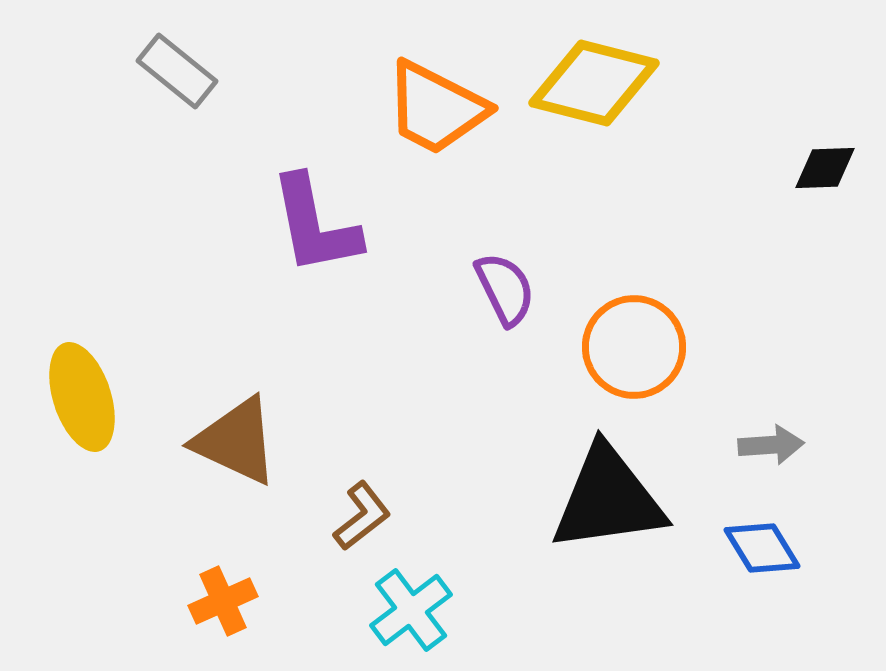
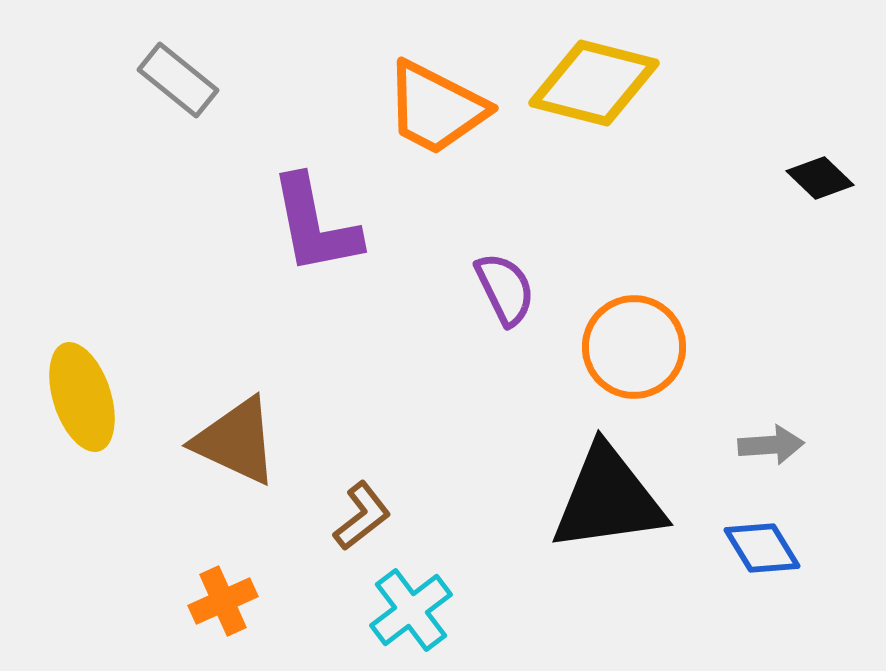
gray rectangle: moved 1 px right, 9 px down
black diamond: moved 5 px left, 10 px down; rotated 46 degrees clockwise
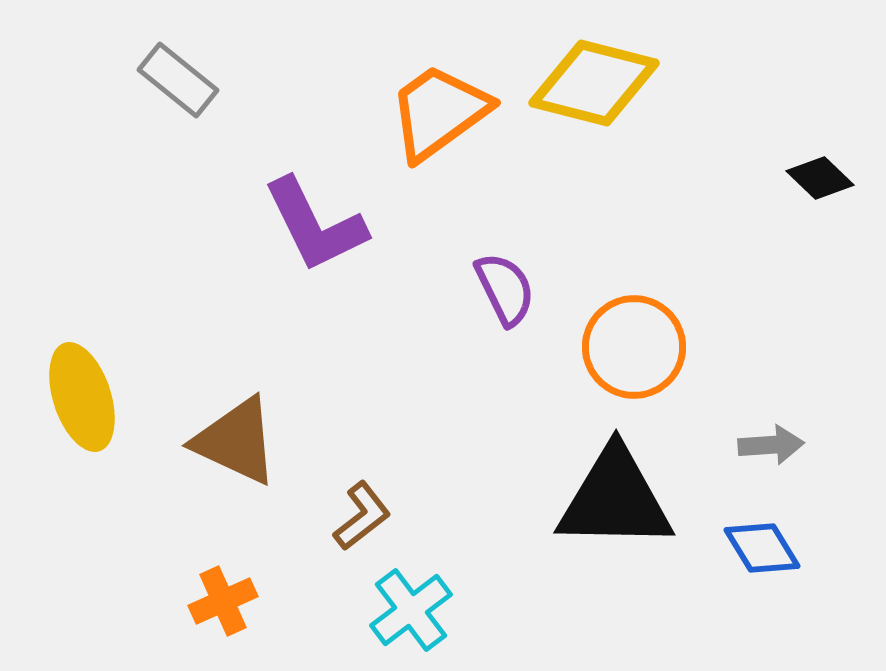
orange trapezoid: moved 3 px right, 4 px down; rotated 117 degrees clockwise
purple L-shape: rotated 15 degrees counterclockwise
black triangle: moved 7 px right; rotated 9 degrees clockwise
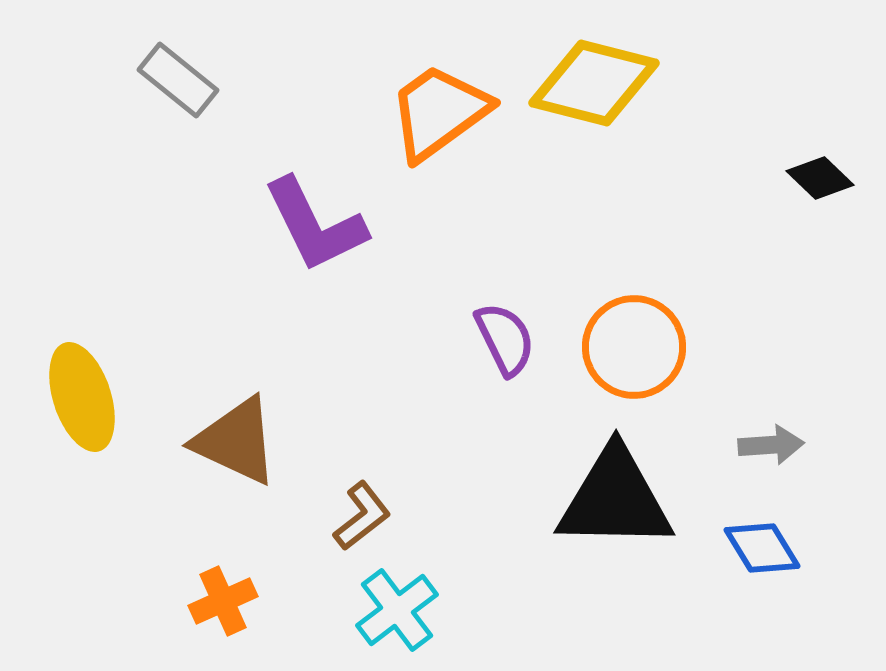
purple semicircle: moved 50 px down
cyan cross: moved 14 px left
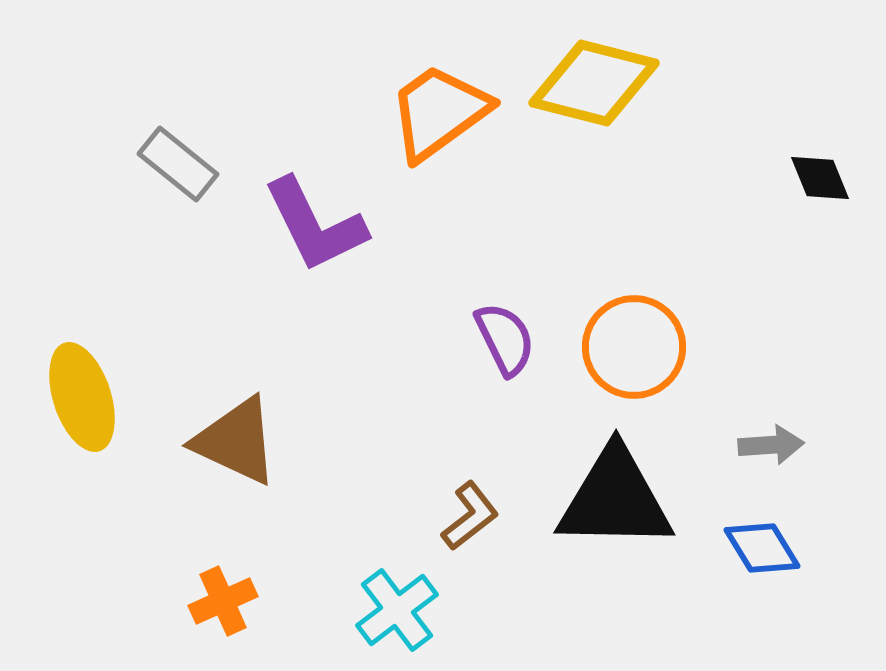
gray rectangle: moved 84 px down
black diamond: rotated 24 degrees clockwise
brown L-shape: moved 108 px right
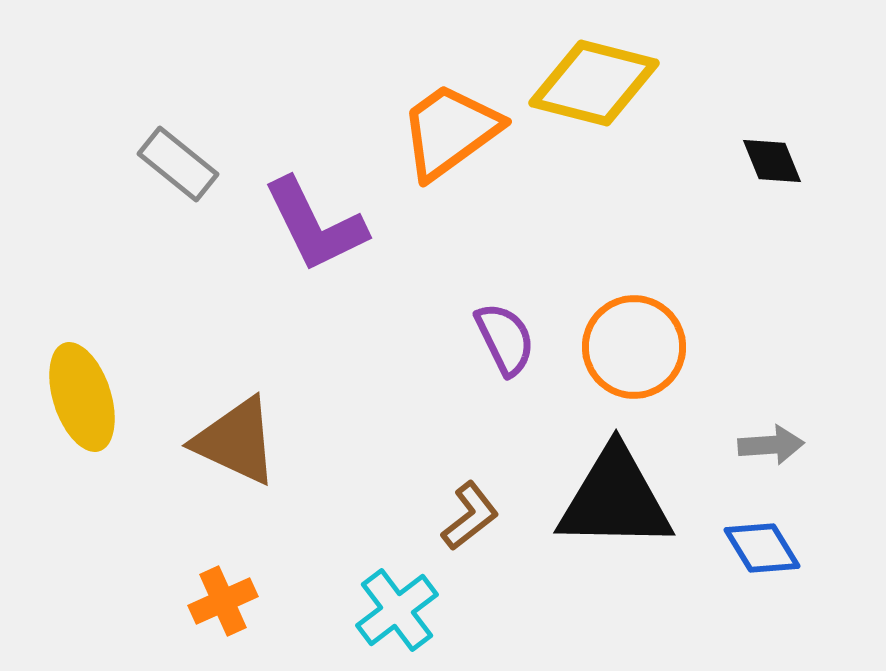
orange trapezoid: moved 11 px right, 19 px down
black diamond: moved 48 px left, 17 px up
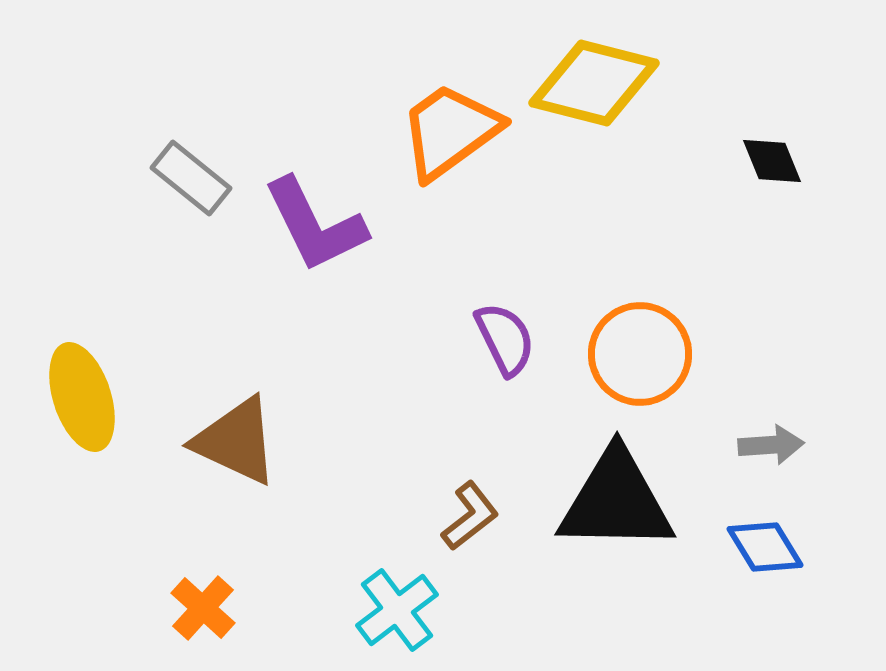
gray rectangle: moved 13 px right, 14 px down
orange circle: moved 6 px right, 7 px down
black triangle: moved 1 px right, 2 px down
blue diamond: moved 3 px right, 1 px up
orange cross: moved 20 px left, 7 px down; rotated 24 degrees counterclockwise
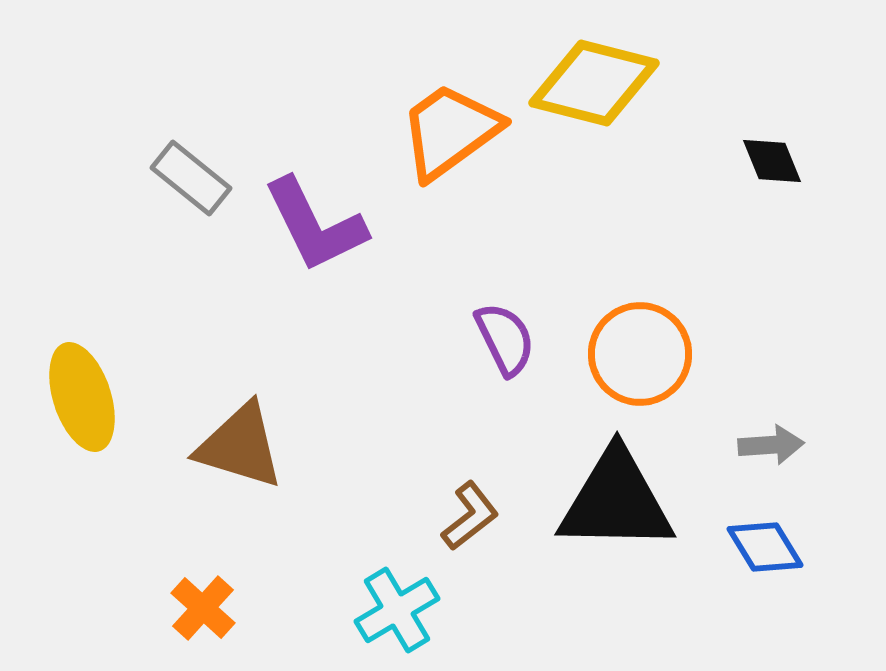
brown triangle: moved 4 px right, 5 px down; rotated 8 degrees counterclockwise
cyan cross: rotated 6 degrees clockwise
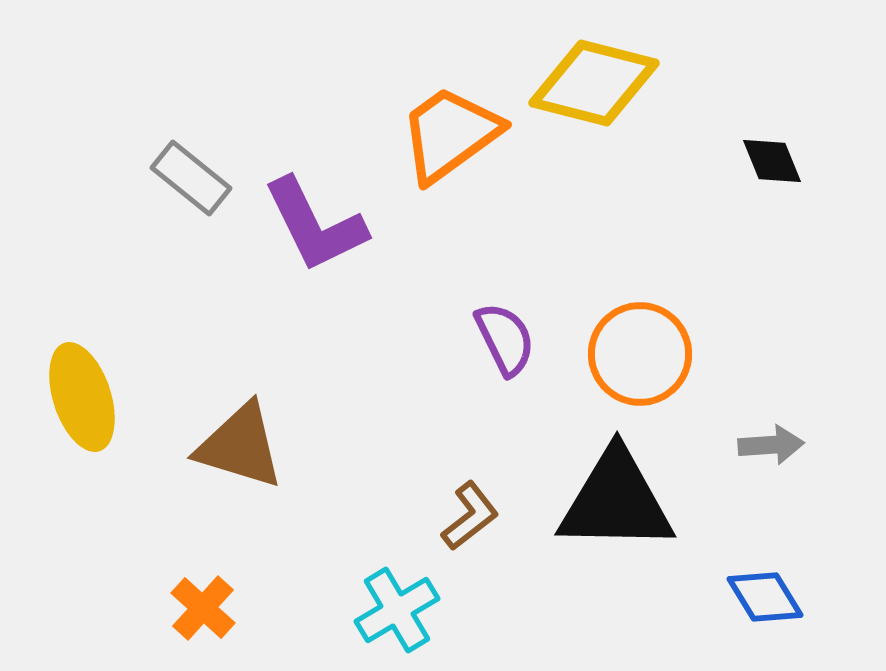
orange trapezoid: moved 3 px down
blue diamond: moved 50 px down
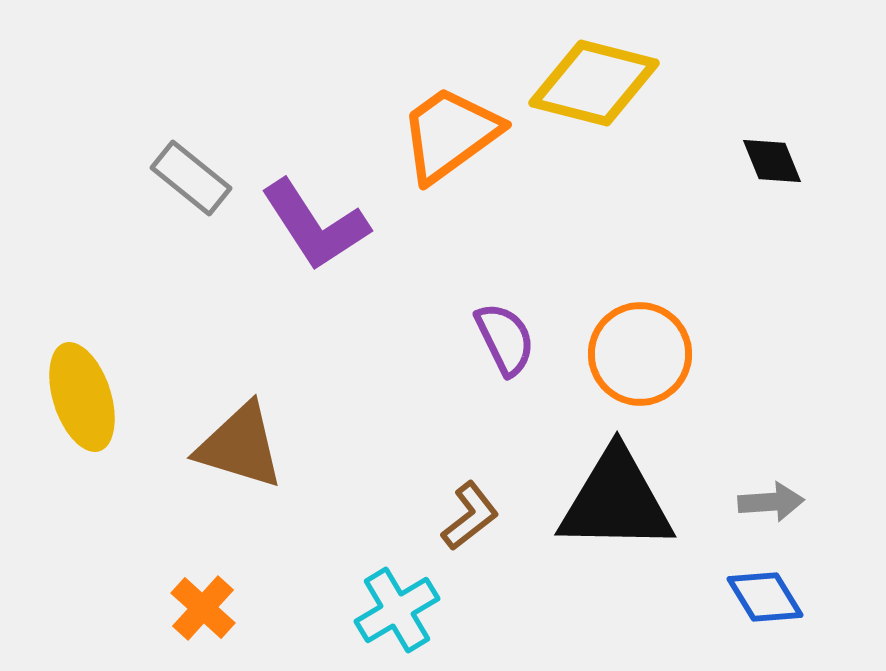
purple L-shape: rotated 7 degrees counterclockwise
gray arrow: moved 57 px down
